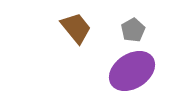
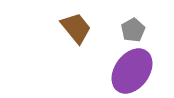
purple ellipse: rotated 21 degrees counterclockwise
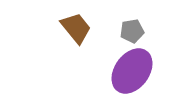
gray pentagon: moved 1 px left, 1 px down; rotated 20 degrees clockwise
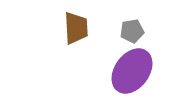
brown trapezoid: rotated 36 degrees clockwise
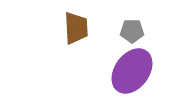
gray pentagon: rotated 10 degrees clockwise
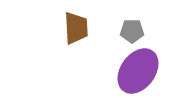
purple ellipse: moved 6 px right
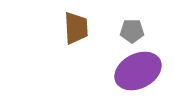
purple ellipse: rotated 27 degrees clockwise
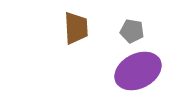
gray pentagon: rotated 10 degrees clockwise
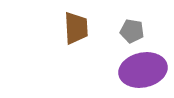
purple ellipse: moved 5 px right, 1 px up; rotated 15 degrees clockwise
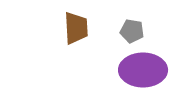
purple ellipse: rotated 12 degrees clockwise
